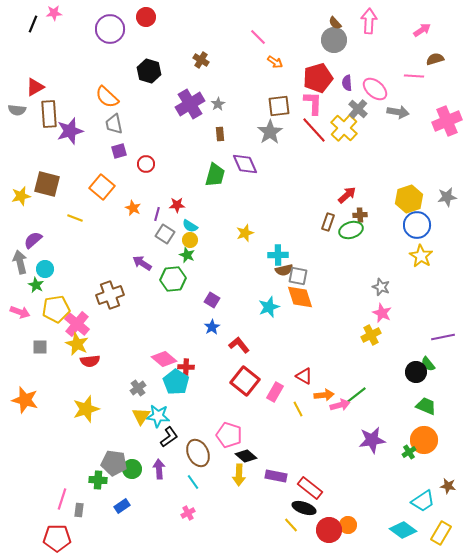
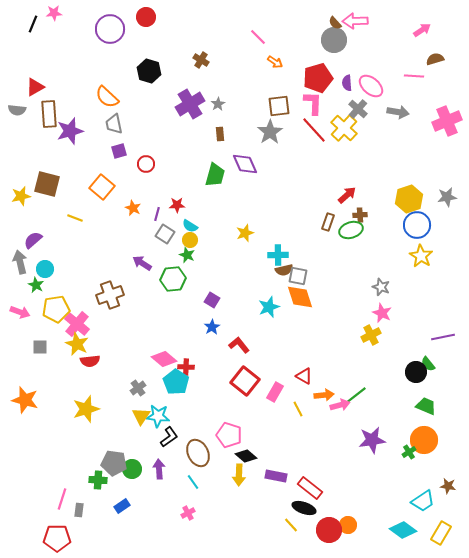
pink arrow at (369, 21): moved 14 px left; rotated 95 degrees counterclockwise
pink ellipse at (375, 89): moved 4 px left, 3 px up
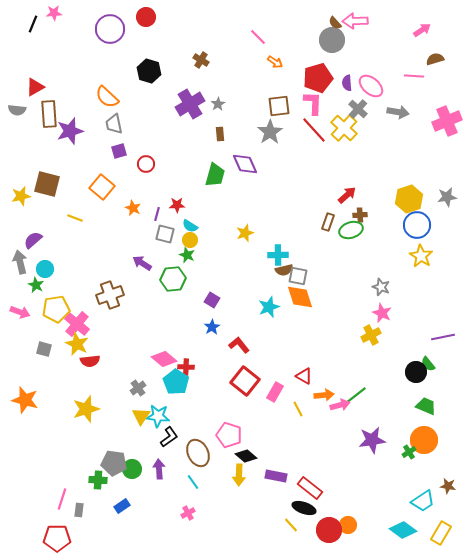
gray circle at (334, 40): moved 2 px left
gray square at (165, 234): rotated 18 degrees counterclockwise
gray square at (40, 347): moved 4 px right, 2 px down; rotated 14 degrees clockwise
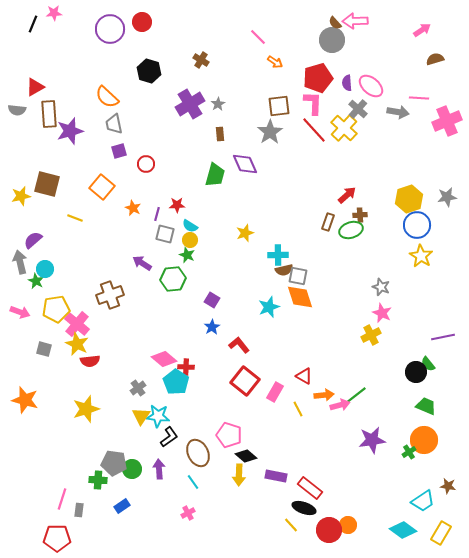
red circle at (146, 17): moved 4 px left, 5 px down
pink line at (414, 76): moved 5 px right, 22 px down
green star at (36, 285): moved 4 px up
